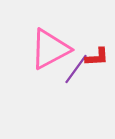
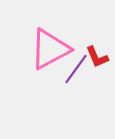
red L-shape: rotated 70 degrees clockwise
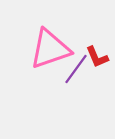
pink triangle: rotated 9 degrees clockwise
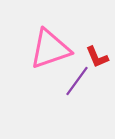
purple line: moved 1 px right, 12 px down
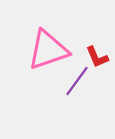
pink triangle: moved 2 px left, 1 px down
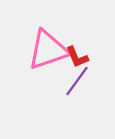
red L-shape: moved 20 px left
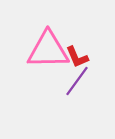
pink triangle: rotated 18 degrees clockwise
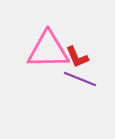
purple line: moved 3 px right, 2 px up; rotated 76 degrees clockwise
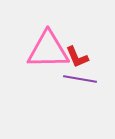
purple line: rotated 12 degrees counterclockwise
